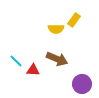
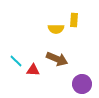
yellow rectangle: rotated 32 degrees counterclockwise
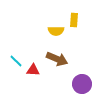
yellow semicircle: moved 2 px down
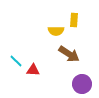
brown arrow: moved 12 px right, 5 px up; rotated 10 degrees clockwise
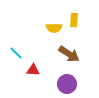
yellow semicircle: moved 2 px left, 3 px up
cyan line: moved 8 px up
purple circle: moved 15 px left
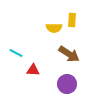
yellow rectangle: moved 2 px left
cyan line: rotated 16 degrees counterclockwise
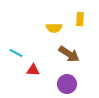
yellow rectangle: moved 8 px right, 1 px up
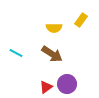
yellow rectangle: moved 1 px right, 1 px down; rotated 32 degrees clockwise
brown arrow: moved 17 px left
red triangle: moved 13 px right, 17 px down; rotated 40 degrees counterclockwise
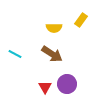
cyan line: moved 1 px left, 1 px down
red triangle: moved 1 px left; rotated 24 degrees counterclockwise
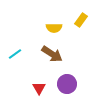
cyan line: rotated 64 degrees counterclockwise
red triangle: moved 6 px left, 1 px down
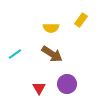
yellow semicircle: moved 3 px left
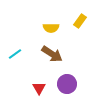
yellow rectangle: moved 1 px left, 1 px down
